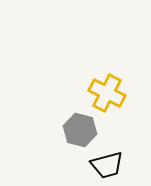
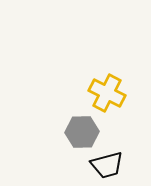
gray hexagon: moved 2 px right, 2 px down; rotated 16 degrees counterclockwise
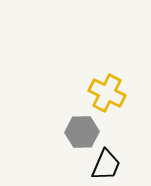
black trapezoid: moved 1 px left; rotated 52 degrees counterclockwise
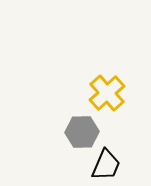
yellow cross: rotated 21 degrees clockwise
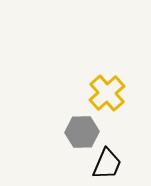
black trapezoid: moved 1 px right, 1 px up
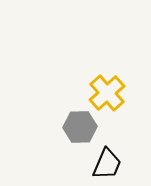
gray hexagon: moved 2 px left, 5 px up
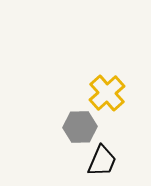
black trapezoid: moved 5 px left, 3 px up
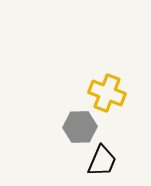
yellow cross: rotated 27 degrees counterclockwise
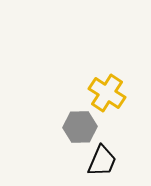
yellow cross: rotated 12 degrees clockwise
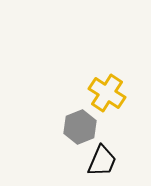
gray hexagon: rotated 20 degrees counterclockwise
